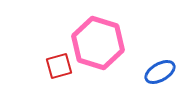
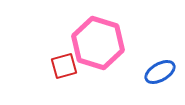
red square: moved 5 px right
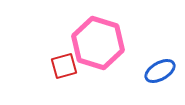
blue ellipse: moved 1 px up
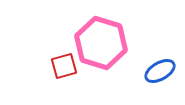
pink hexagon: moved 3 px right
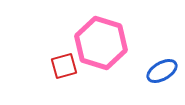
blue ellipse: moved 2 px right
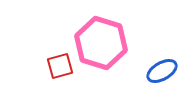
red square: moved 4 px left
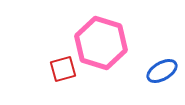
red square: moved 3 px right, 3 px down
